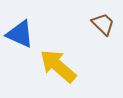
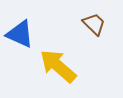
brown trapezoid: moved 9 px left
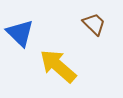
blue triangle: moved 1 px up; rotated 20 degrees clockwise
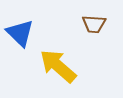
brown trapezoid: rotated 140 degrees clockwise
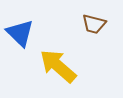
brown trapezoid: rotated 10 degrees clockwise
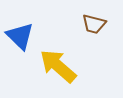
blue triangle: moved 3 px down
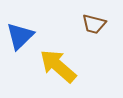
blue triangle: rotated 32 degrees clockwise
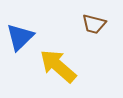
blue triangle: moved 1 px down
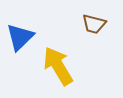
yellow arrow: rotated 18 degrees clockwise
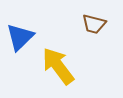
yellow arrow: rotated 6 degrees counterclockwise
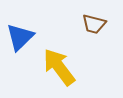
yellow arrow: moved 1 px right, 1 px down
